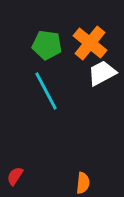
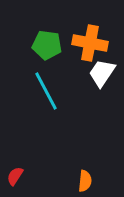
orange cross: rotated 28 degrees counterclockwise
white trapezoid: rotated 28 degrees counterclockwise
orange semicircle: moved 2 px right, 2 px up
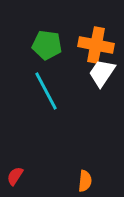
orange cross: moved 6 px right, 2 px down
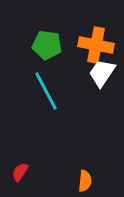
red semicircle: moved 5 px right, 4 px up
